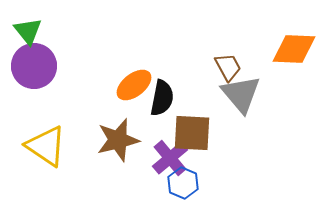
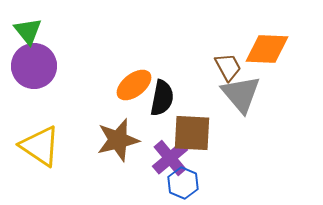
orange diamond: moved 27 px left
yellow triangle: moved 6 px left
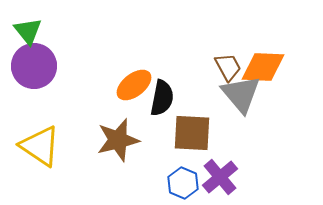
orange diamond: moved 4 px left, 18 px down
purple cross: moved 50 px right, 19 px down
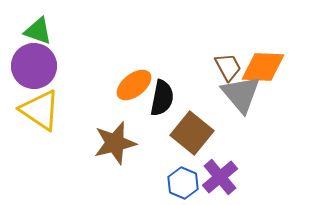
green triangle: moved 10 px right; rotated 32 degrees counterclockwise
brown square: rotated 36 degrees clockwise
brown star: moved 3 px left, 3 px down
yellow triangle: moved 36 px up
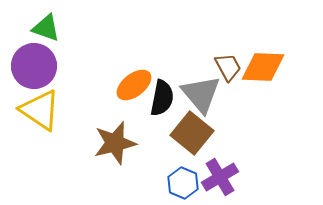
green triangle: moved 8 px right, 3 px up
gray triangle: moved 40 px left
purple cross: rotated 9 degrees clockwise
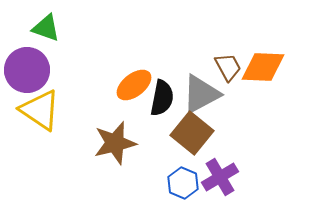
purple circle: moved 7 px left, 4 px down
gray triangle: rotated 42 degrees clockwise
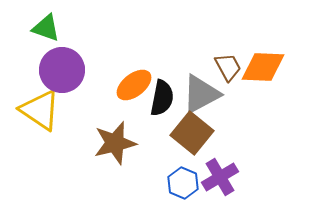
purple circle: moved 35 px right
